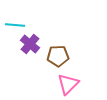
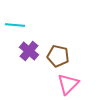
purple cross: moved 1 px left, 7 px down
brown pentagon: rotated 15 degrees clockwise
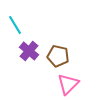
cyan line: rotated 54 degrees clockwise
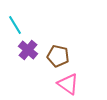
purple cross: moved 1 px left, 1 px up
pink triangle: rotated 40 degrees counterclockwise
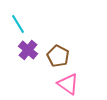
cyan line: moved 3 px right, 1 px up
brown pentagon: rotated 15 degrees clockwise
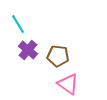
brown pentagon: rotated 20 degrees counterclockwise
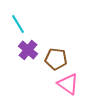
brown pentagon: moved 2 px left, 3 px down
